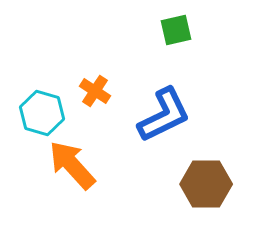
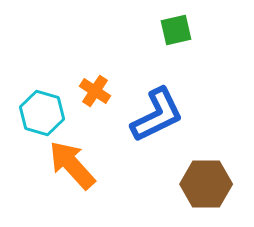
blue L-shape: moved 7 px left
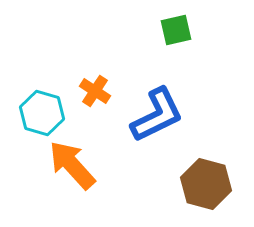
brown hexagon: rotated 15 degrees clockwise
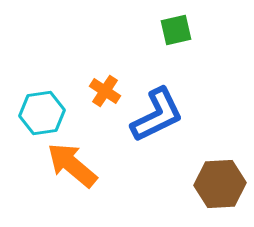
orange cross: moved 10 px right
cyan hexagon: rotated 24 degrees counterclockwise
orange arrow: rotated 8 degrees counterclockwise
brown hexagon: moved 14 px right; rotated 18 degrees counterclockwise
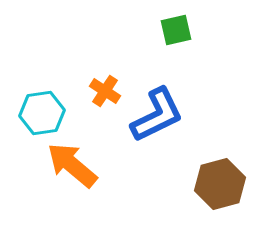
brown hexagon: rotated 12 degrees counterclockwise
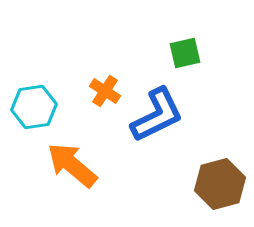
green square: moved 9 px right, 23 px down
cyan hexagon: moved 8 px left, 6 px up
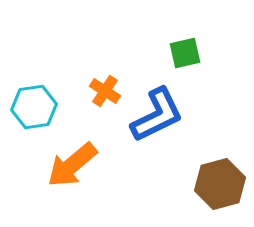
orange arrow: rotated 80 degrees counterclockwise
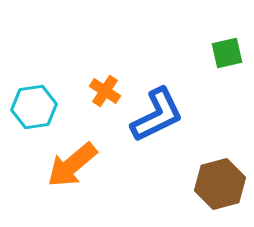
green square: moved 42 px right
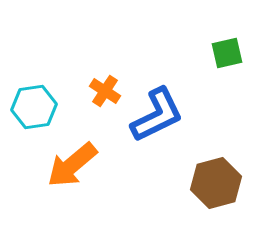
brown hexagon: moved 4 px left, 1 px up
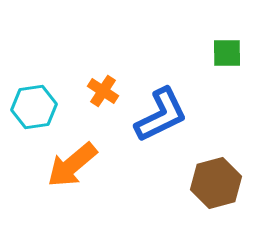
green square: rotated 12 degrees clockwise
orange cross: moved 2 px left
blue L-shape: moved 4 px right
